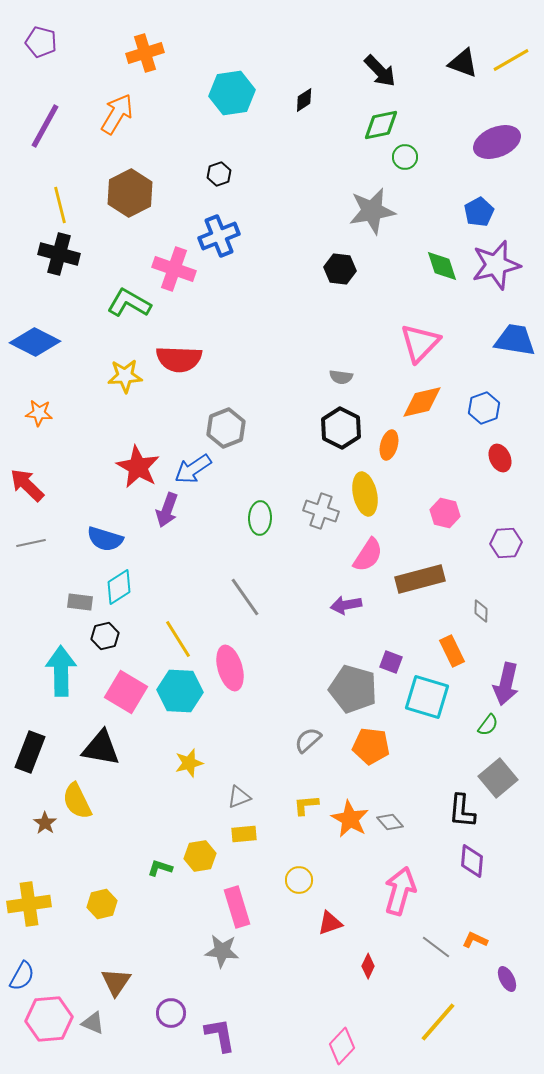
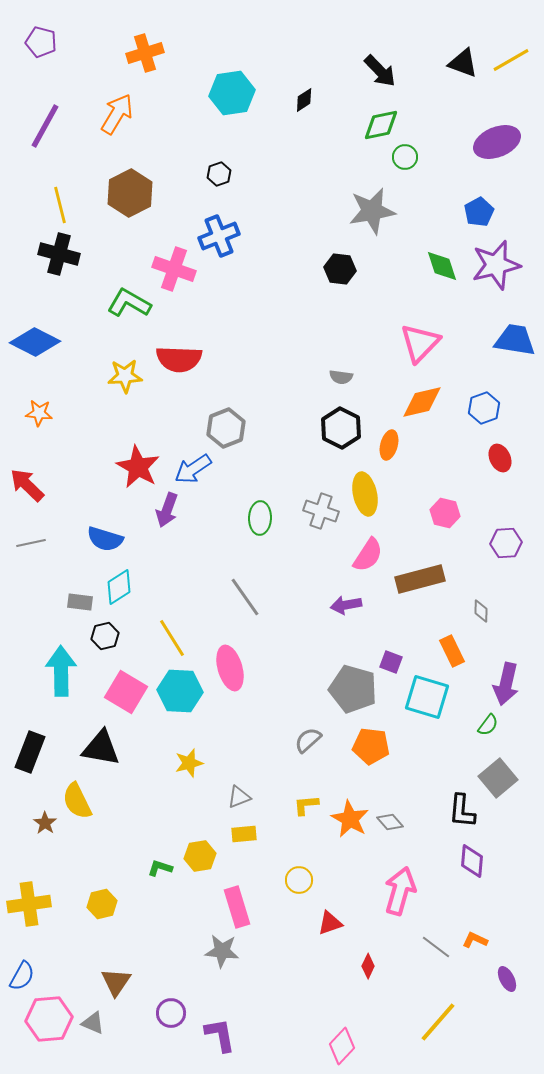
yellow line at (178, 639): moved 6 px left, 1 px up
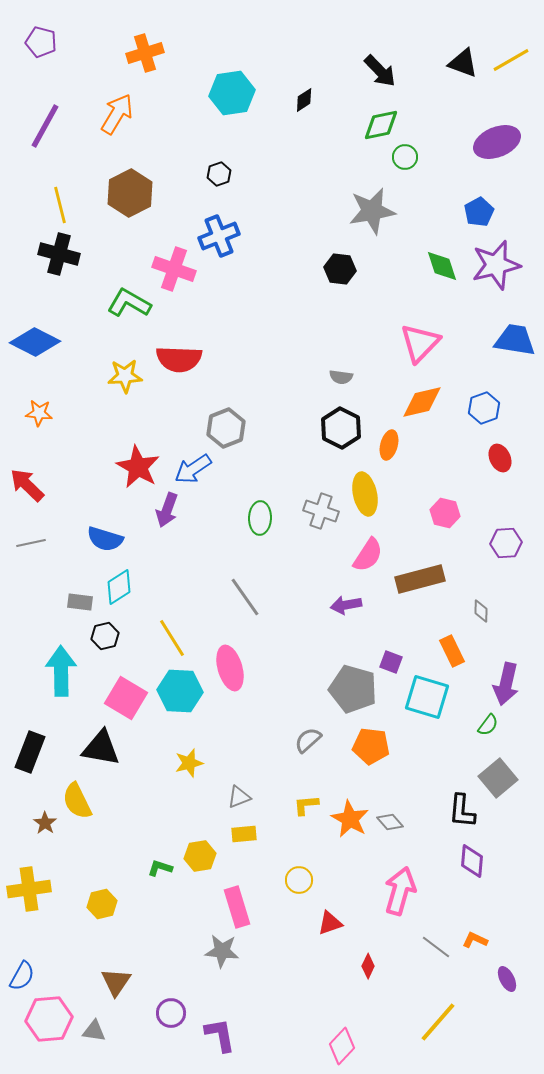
pink square at (126, 692): moved 6 px down
yellow cross at (29, 904): moved 15 px up
gray triangle at (93, 1023): moved 1 px right, 8 px down; rotated 15 degrees counterclockwise
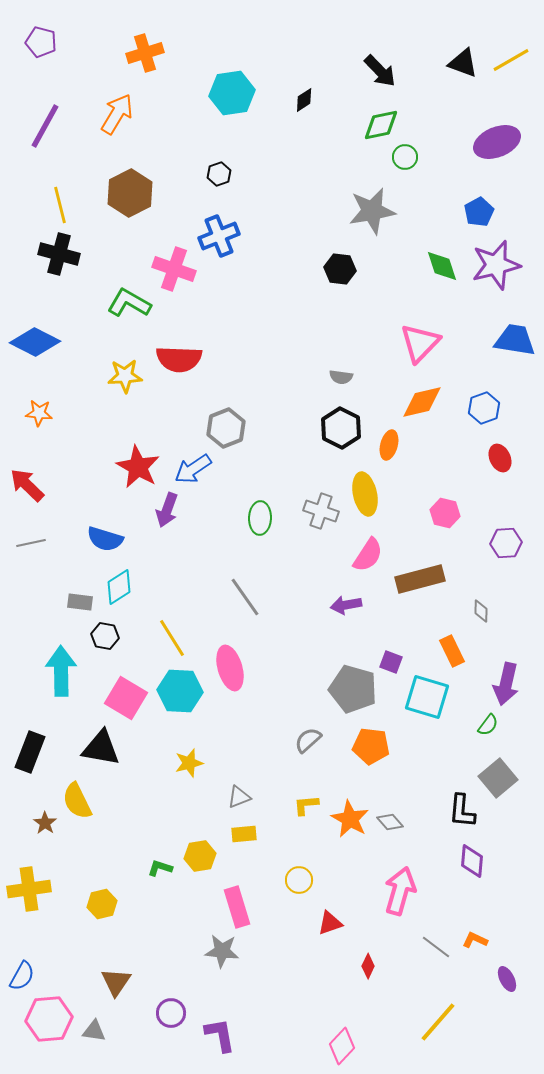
black hexagon at (105, 636): rotated 24 degrees clockwise
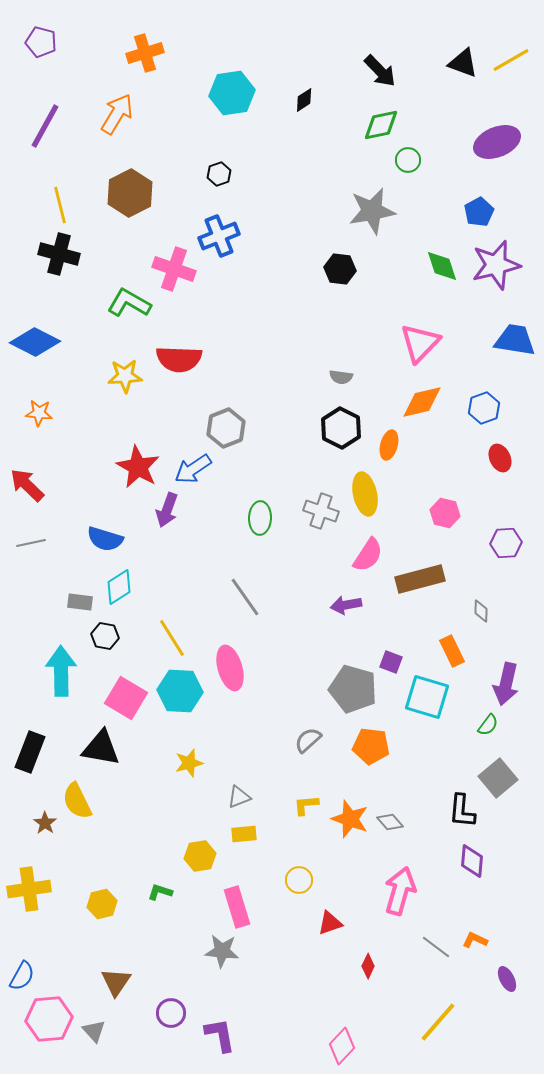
green circle at (405, 157): moved 3 px right, 3 px down
orange star at (350, 819): rotated 9 degrees counterclockwise
green L-shape at (160, 868): moved 24 px down
gray triangle at (94, 1031): rotated 40 degrees clockwise
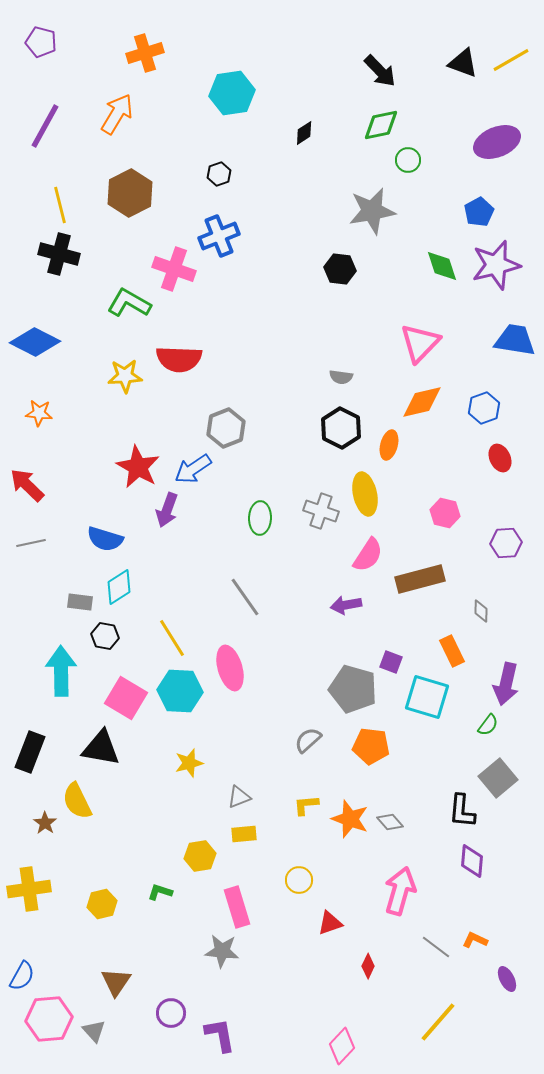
black diamond at (304, 100): moved 33 px down
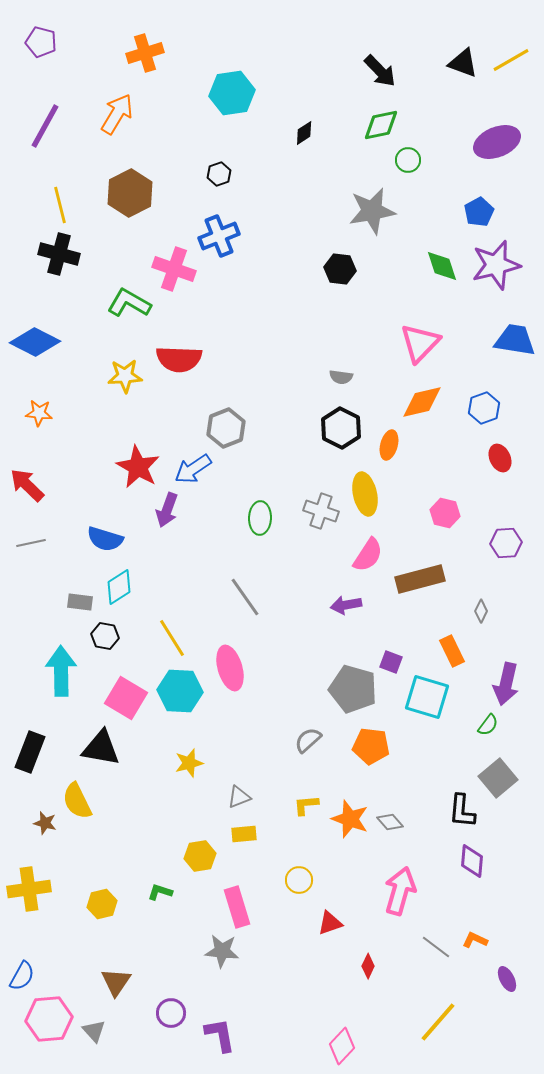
gray diamond at (481, 611): rotated 25 degrees clockwise
brown star at (45, 823): rotated 20 degrees counterclockwise
